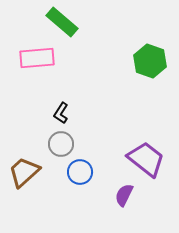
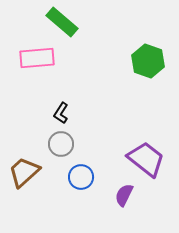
green hexagon: moved 2 px left
blue circle: moved 1 px right, 5 px down
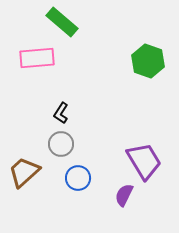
purple trapezoid: moved 2 px left, 2 px down; rotated 21 degrees clockwise
blue circle: moved 3 px left, 1 px down
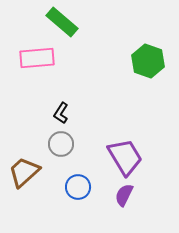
purple trapezoid: moved 19 px left, 4 px up
blue circle: moved 9 px down
